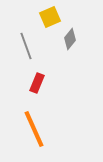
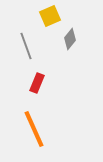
yellow square: moved 1 px up
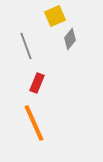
yellow square: moved 5 px right
orange line: moved 6 px up
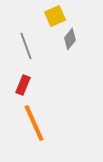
red rectangle: moved 14 px left, 2 px down
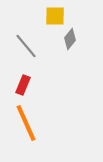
yellow square: rotated 25 degrees clockwise
gray line: rotated 20 degrees counterclockwise
orange line: moved 8 px left
